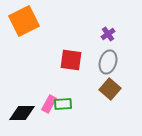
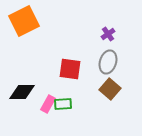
red square: moved 1 px left, 9 px down
pink rectangle: moved 1 px left
black diamond: moved 21 px up
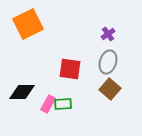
orange square: moved 4 px right, 3 px down
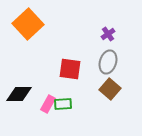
orange square: rotated 16 degrees counterclockwise
black diamond: moved 3 px left, 2 px down
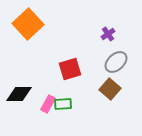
gray ellipse: moved 8 px right; rotated 30 degrees clockwise
red square: rotated 25 degrees counterclockwise
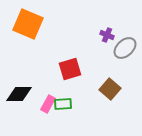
orange square: rotated 24 degrees counterclockwise
purple cross: moved 1 px left, 1 px down; rotated 32 degrees counterclockwise
gray ellipse: moved 9 px right, 14 px up
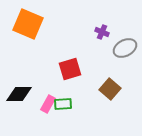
purple cross: moved 5 px left, 3 px up
gray ellipse: rotated 15 degrees clockwise
